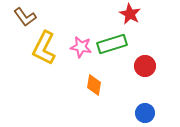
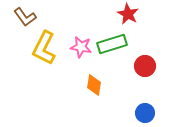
red star: moved 2 px left
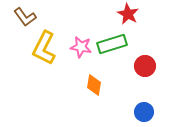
blue circle: moved 1 px left, 1 px up
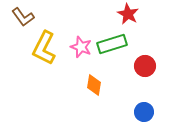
brown L-shape: moved 2 px left
pink star: rotated 10 degrees clockwise
